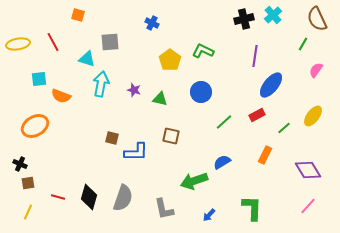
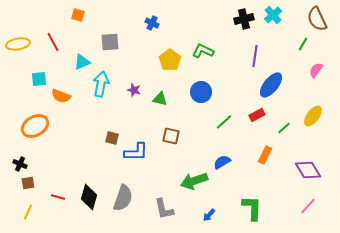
cyan triangle at (87, 59): moved 5 px left, 3 px down; rotated 42 degrees counterclockwise
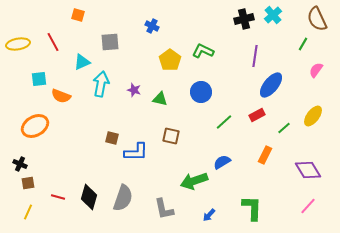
blue cross at (152, 23): moved 3 px down
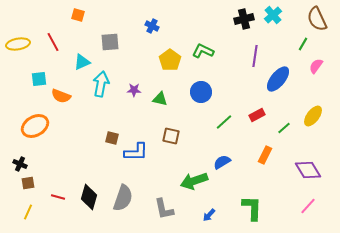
pink semicircle at (316, 70): moved 4 px up
blue ellipse at (271, 85): moved 7 px right, 6 px up
purple star at (134, 90): rotated 16 degrees counterclockwise
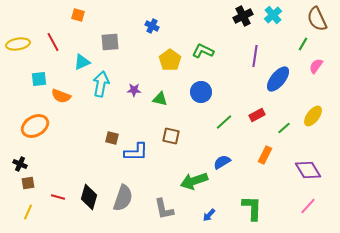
black cross at (244, 19): moved 1 px left, 3 px up; rotated 12 degrees counterclockwise
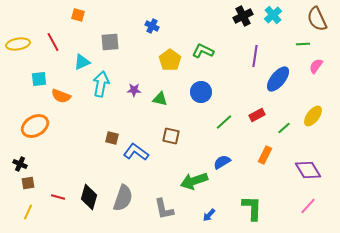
green line at (303, 44): rotated 56 degrees clockwise
blue L-shape at (136, 152): rotated 145 degrees counterclockwise
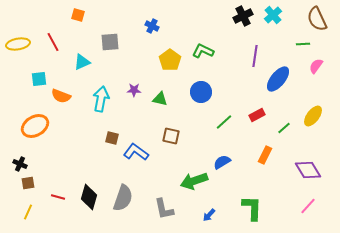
cyan arrow at (101, 84): moved 15 px down
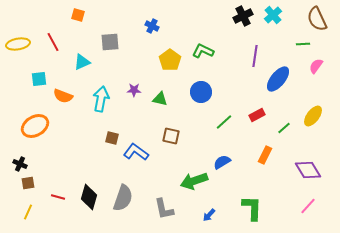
orange semicircle at (61, 96): moved 2 px right
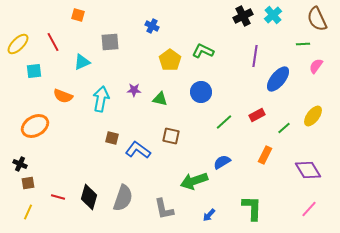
yellow ellipse at (18, 44): rotated 35 degrees counterclockwise
cyan square at (39, 79): moved 5 px left, 8 px up
blue L-shape at (136, 152): moved 2 px right, 2 px up
pink line at (308, 206): moved 1 px right, 3 px down
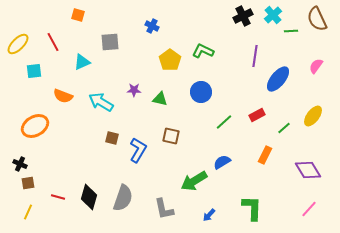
green line at (303, 44): moved 12 px left, 13 px up
cyan arrow at (101, 99): moved 3 px down; rotated 70 degrees counterclockwise
blue L-shape at (138, 150): rotated 85 degrees clockwise
green arrow at (194, 181): rotated 12 degrees counterclockwise
